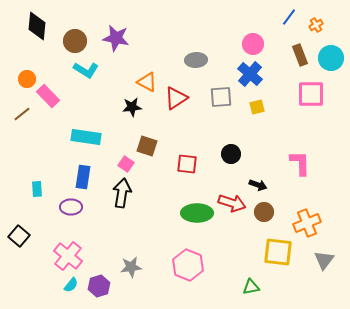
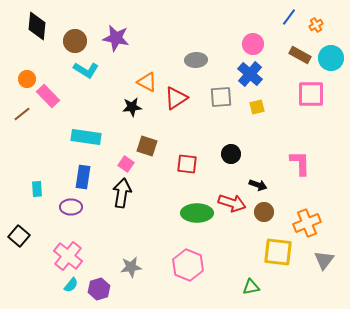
brown rectangle at (300, 55): rotated 40 degrees counterclockwise
purple hexagon at (99, 286): moved 3 px down
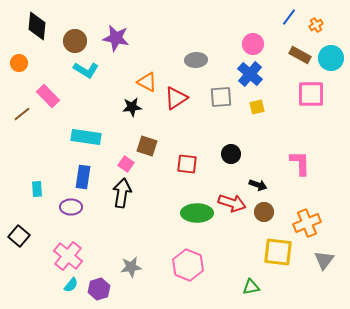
orange circle at (27, 79): moved 8 px left, 16 px up
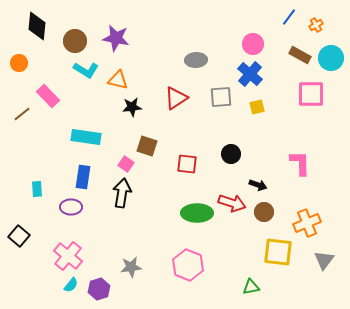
orange triangle at (147, 82): moved 29 px left, 2 px up; rotated 15 degrees counterclockwise
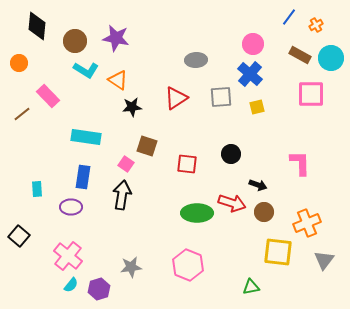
orange triangle at (118, 80): rotated 20 degrees clockwise
black arrow at (122, 193): moved 2 px down
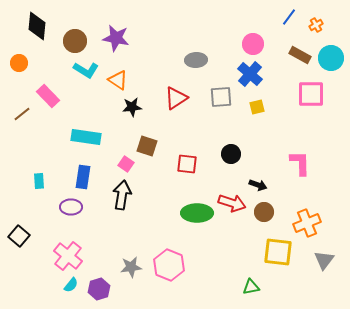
cyan rectangle at (37, 189): moved 2 px right, 8 px up
pink hexagon at (188, 265): moved 19 px left
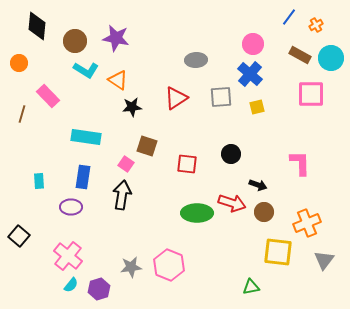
brown line at (22, 114): rotated 36 degrees counterclockwise
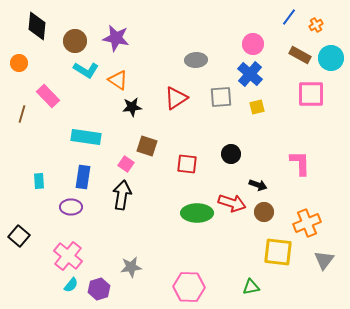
pink hexagon at (169, 265): moved 20 px right, 22 px down; rotated 20 degrees counterclockwise
